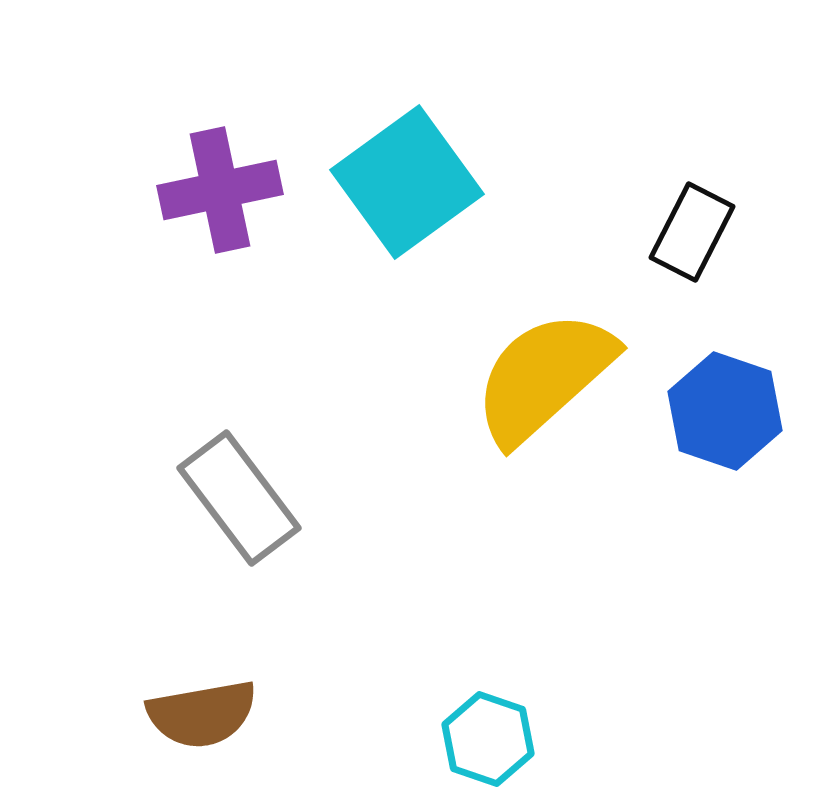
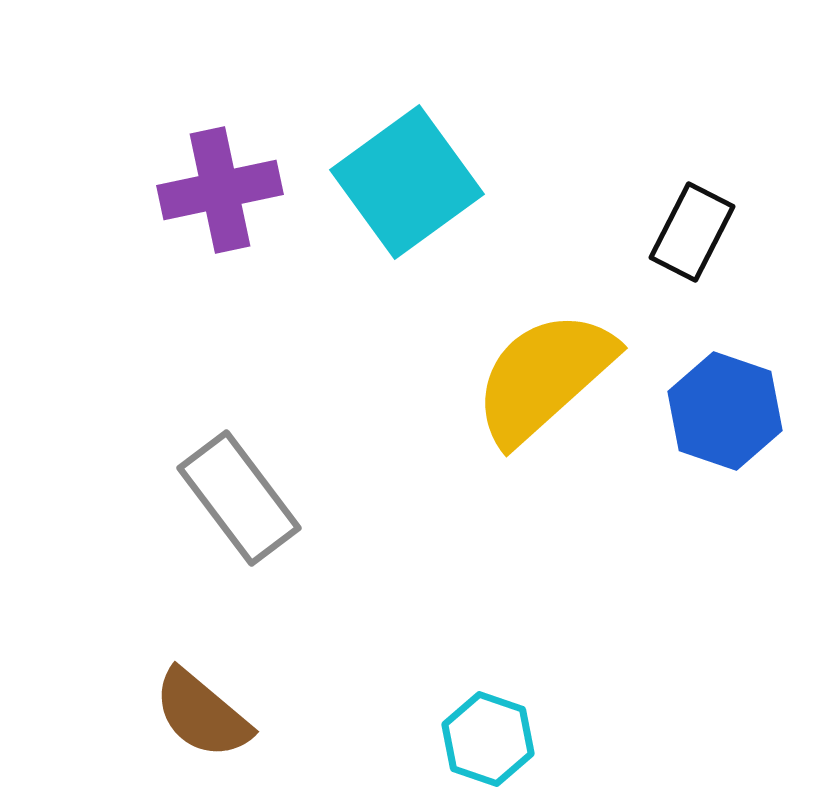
brown semicircle: rotated 50 degrees clockwise
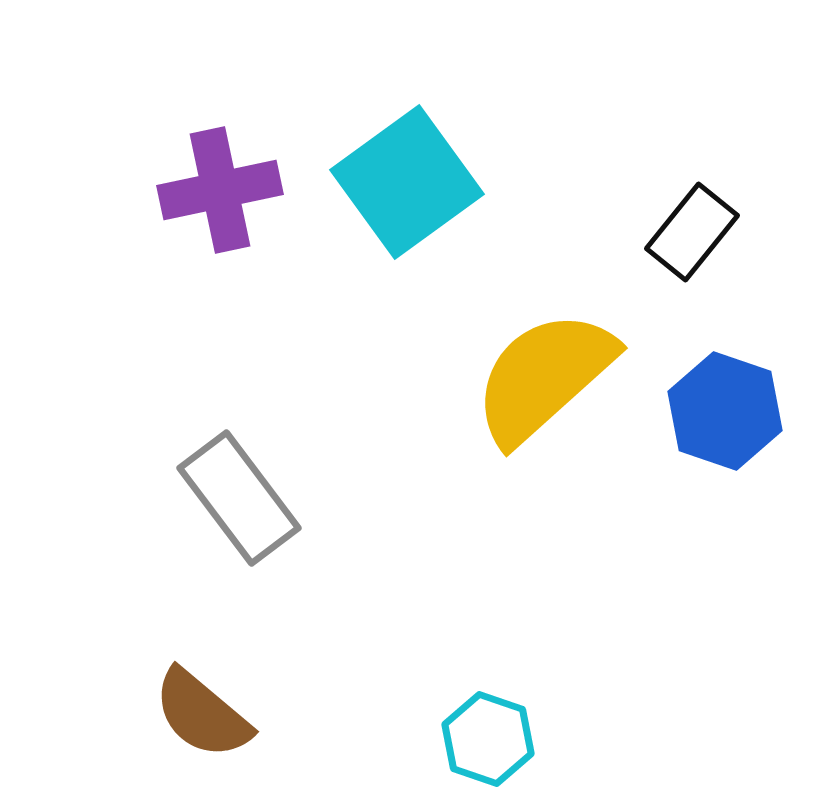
black rectangle: rotated 12 degrees clockwise
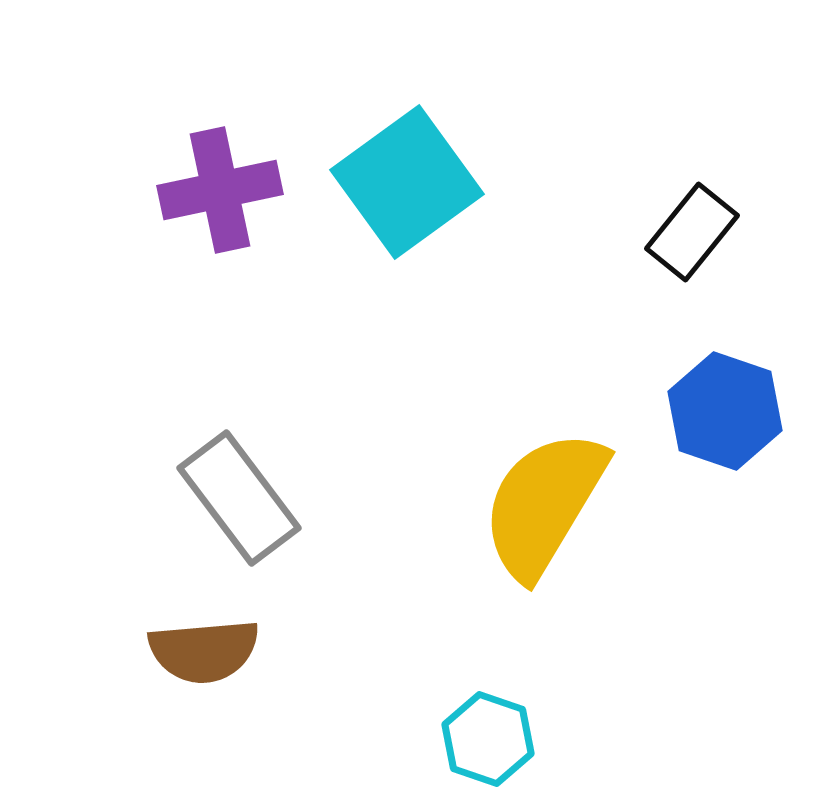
yellow semicircle: moved 127 px down; rotated 17 degrees counterclockwise
brown semicircle: moved 2 px right, 63 px up; rotated 45 degrees counterclockwise
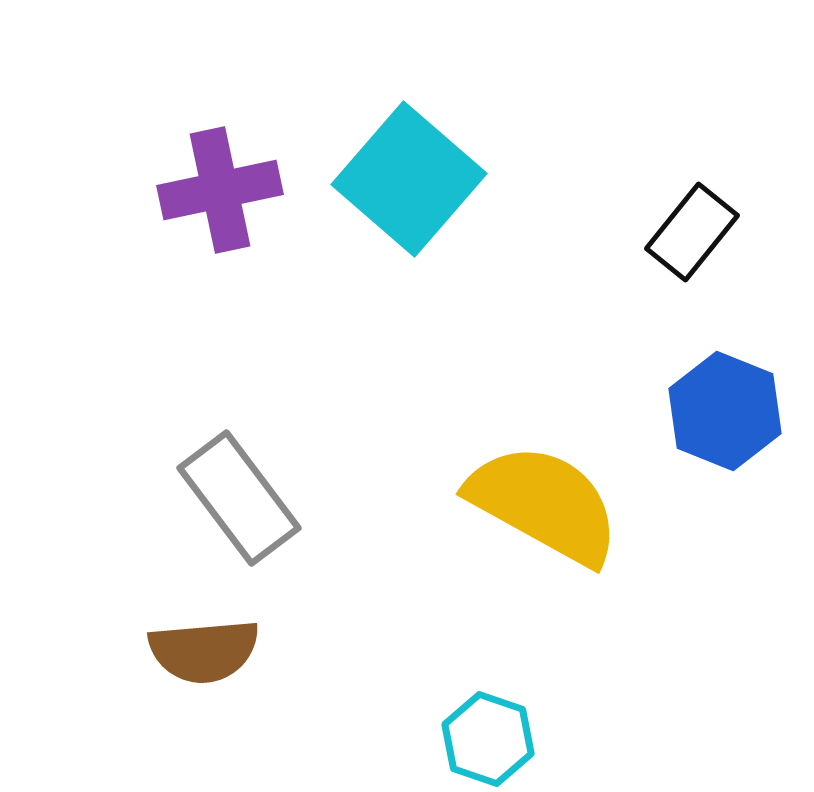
cyan square: moved 2 px right, 3 px up; rotated 13 degrees counterclockwise
blue hexagon: rotated 3 degrees clockwise
yellow semicircle: rotated 88 degrees clockwise
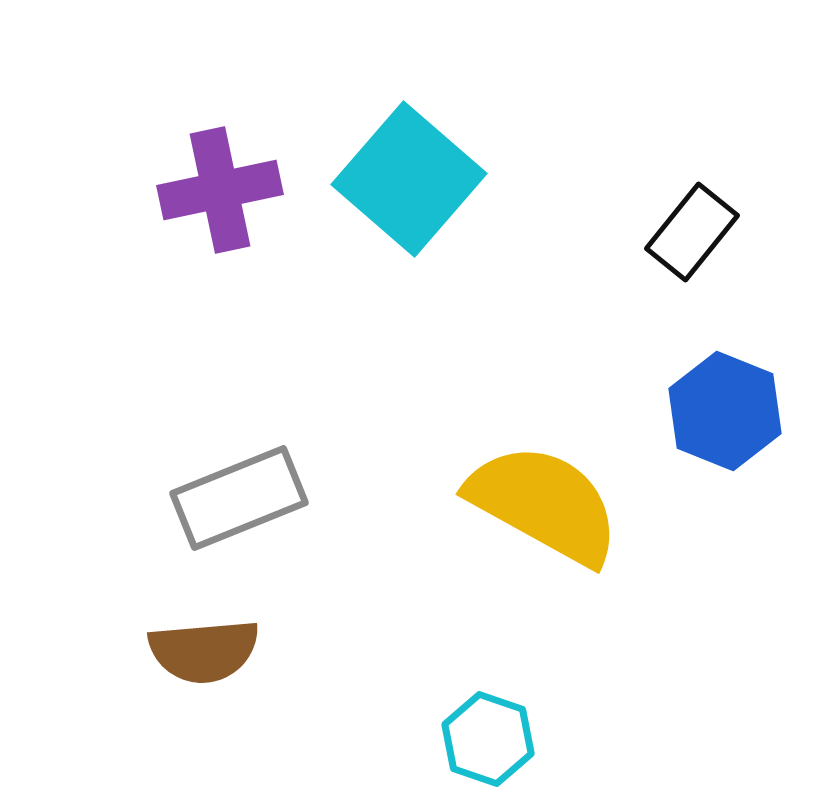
gray rectangle: rotated 75 degrees counterclockwise
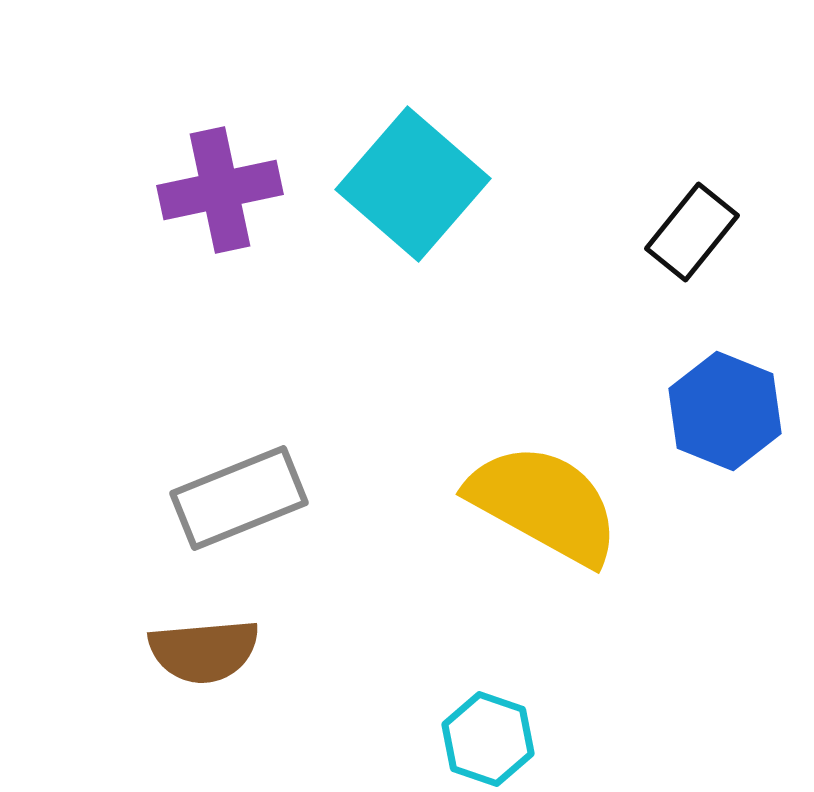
cyan square: moved 4 px right, 5 px down
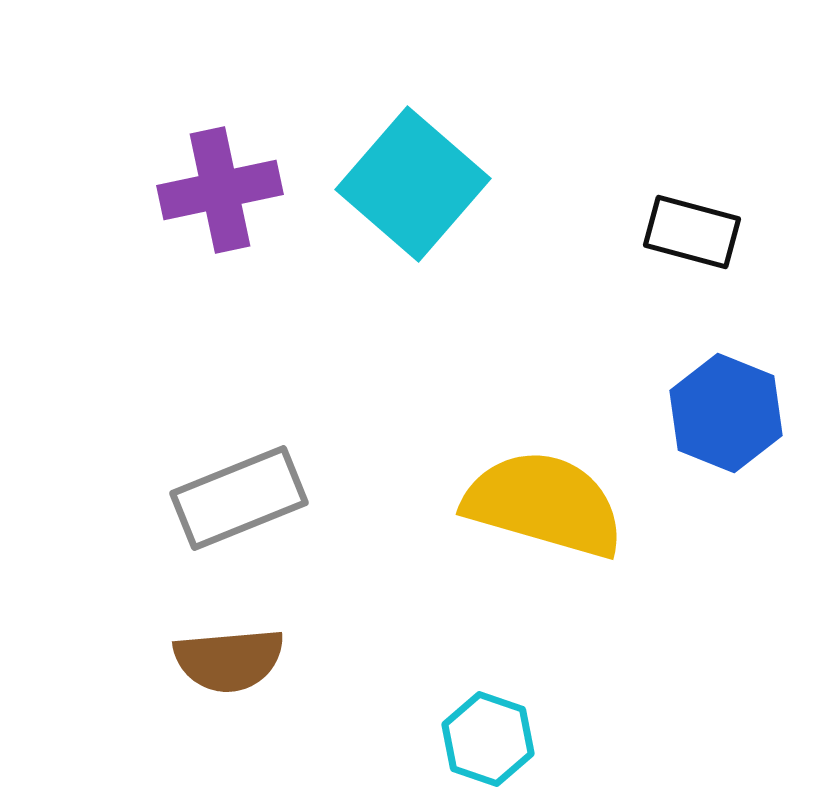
black rectangle: rotated 66 degrees clockwise
blue hexagon: moved 1 px right, 2 px down
yellow semicircle: rotated 13 degrees counterclockwise
brown semicircle: moved 25 px right, 9 px down
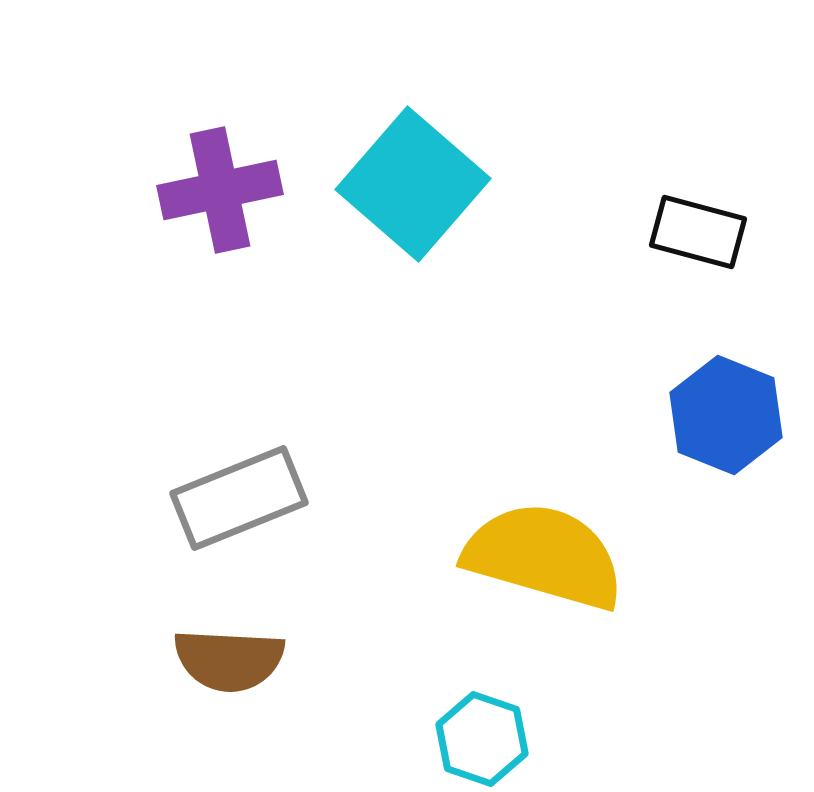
black rectangle: moved 6 px right
blue hexagon: moved 2 px down
yellow semicircle: moved 52 px down
brown semicircle: rotated 8 degrees clockwise
cyan hexagon: moved 6 px left
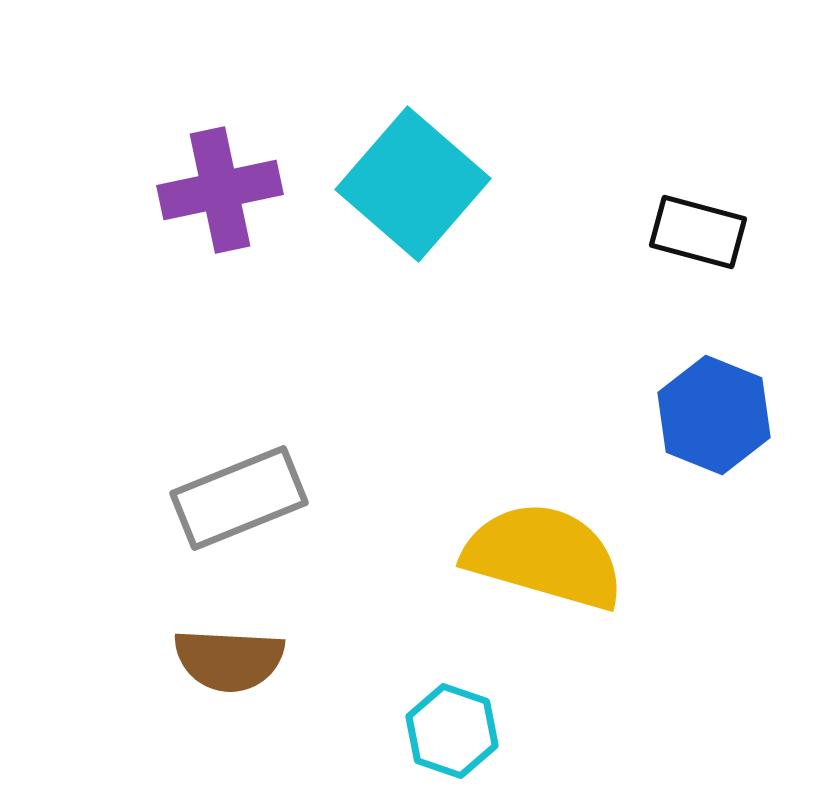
blue hexagon: moved 12 px left
cyan hexagon: moved 30 px left, 8 px up
